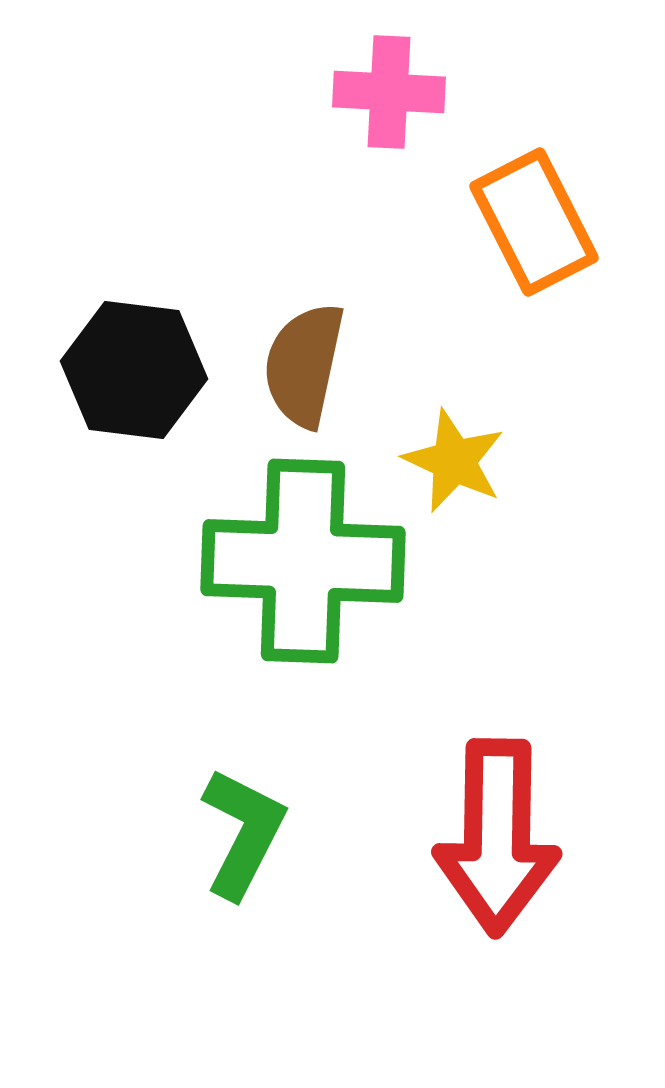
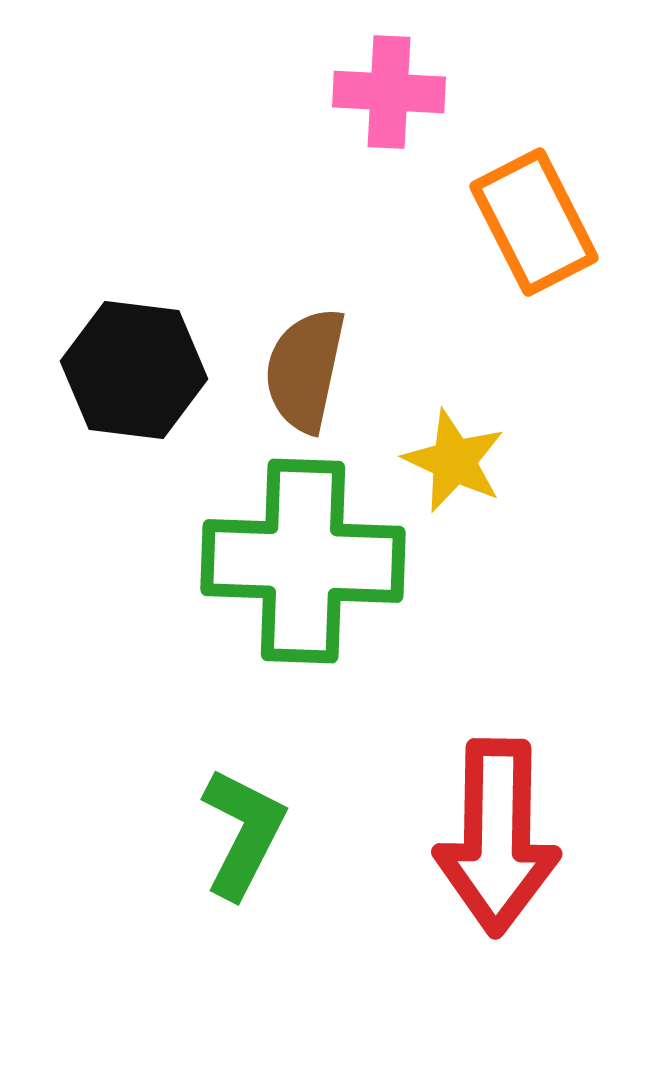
brown semicircle: moved 1 px right, 5 px down
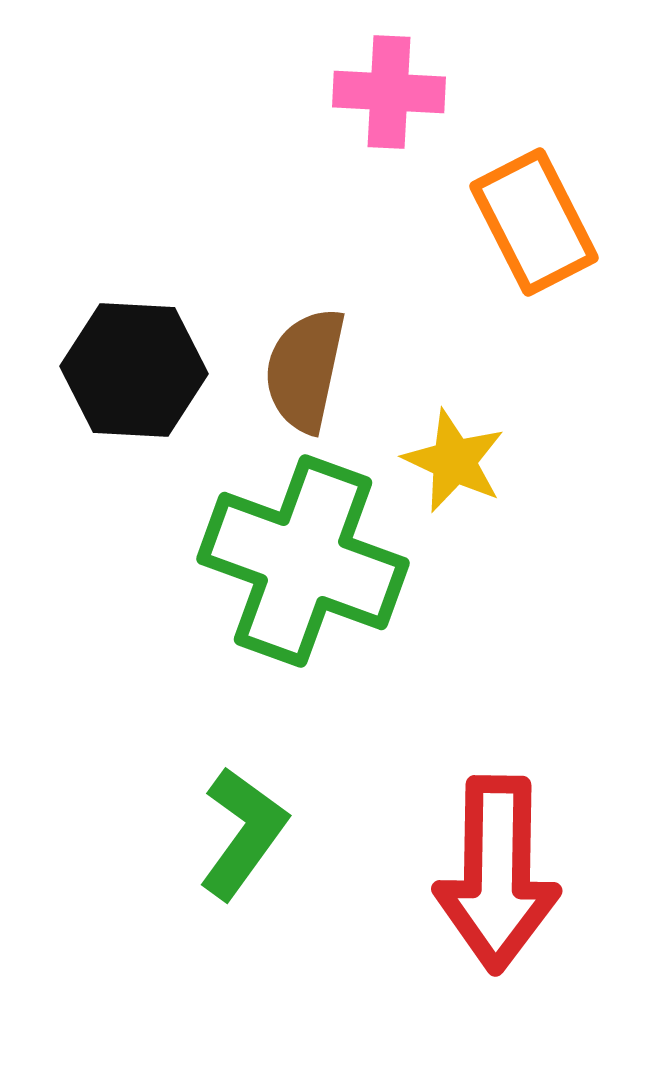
black hexagon: rotated 4 degrees counterclockwise
green cross: rotated 18 degrees clockwise
green L-shape: rotated 9 degrees clockwise
red arrow: moved 37 px down
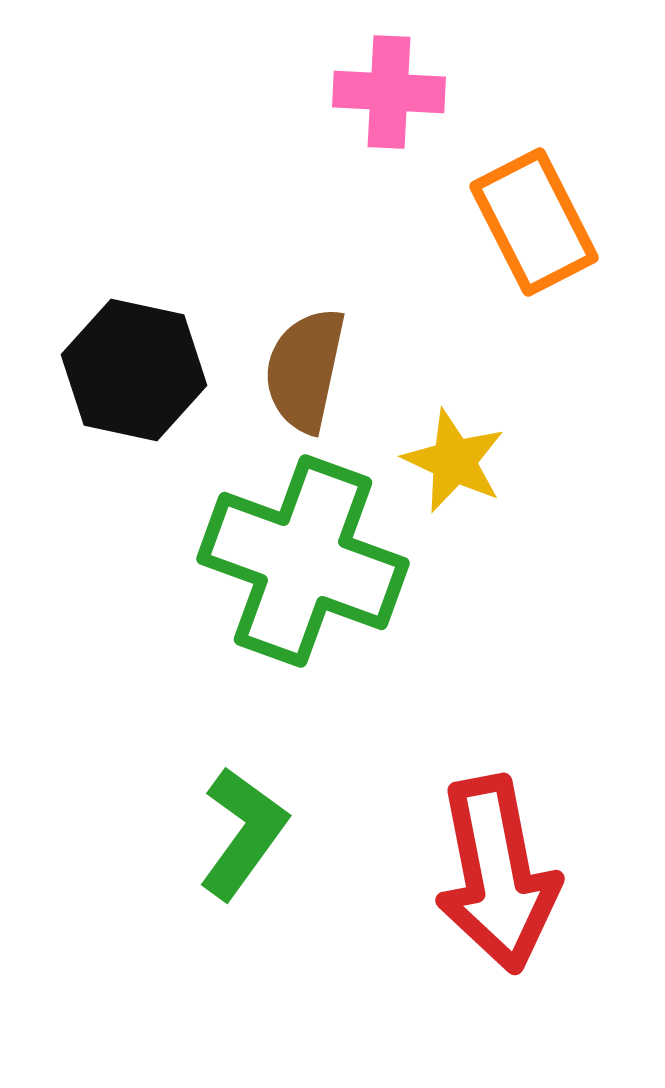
black hexagon: rotated 9 degrees clockwise
red arrow: rotated 12 degrees counterclockwise
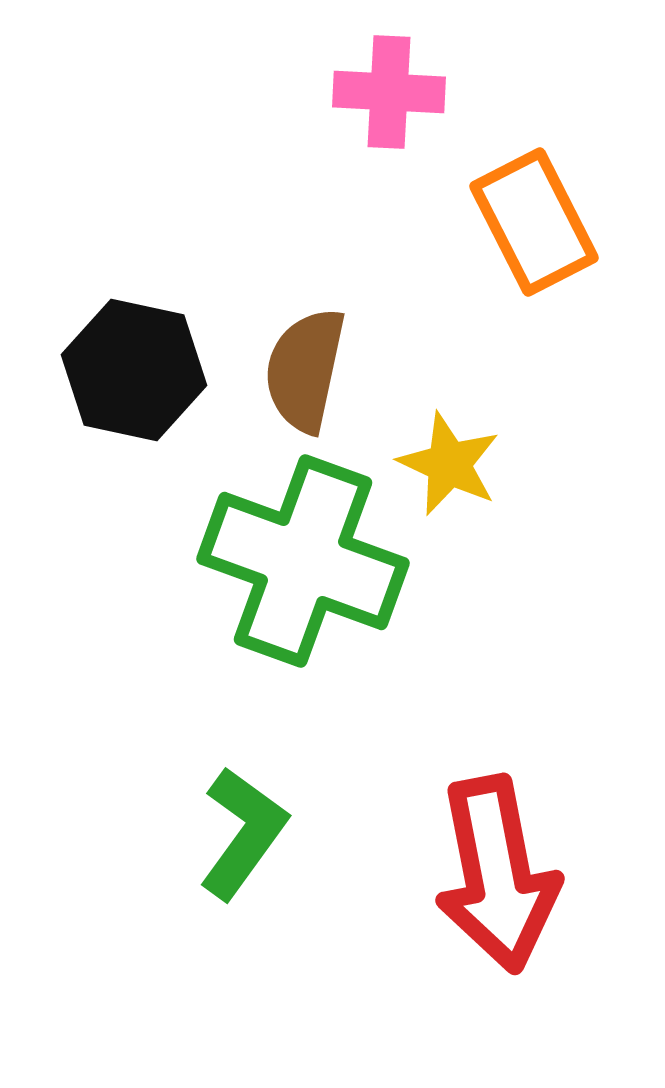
yellow star: moved 5 px left, 3 px down
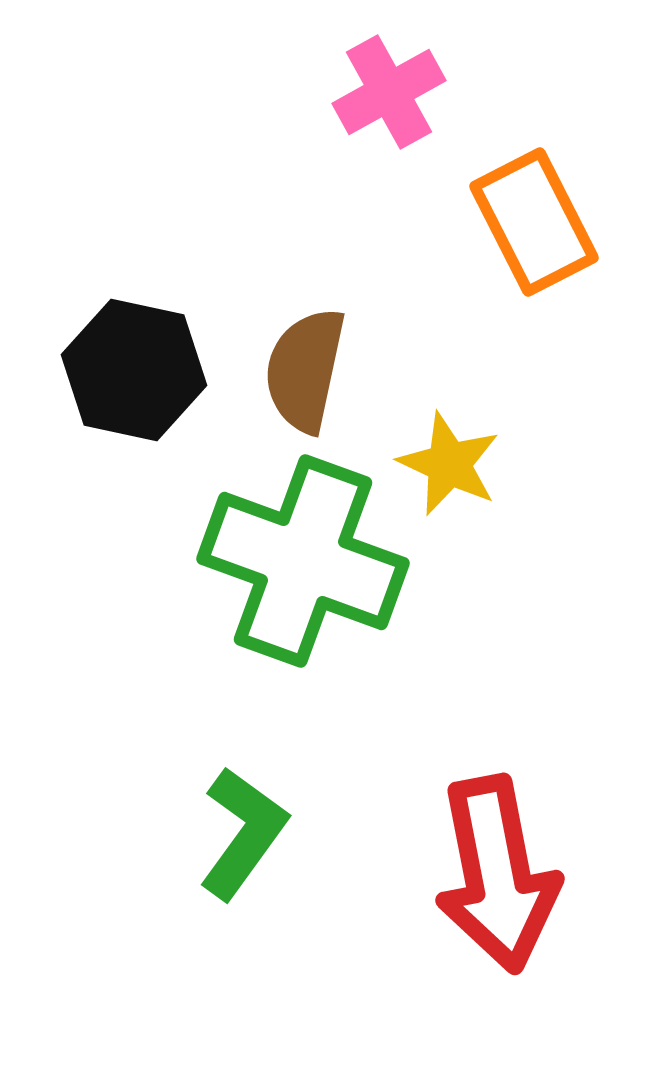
pink cross: rotated 32 degrees counterclockwise
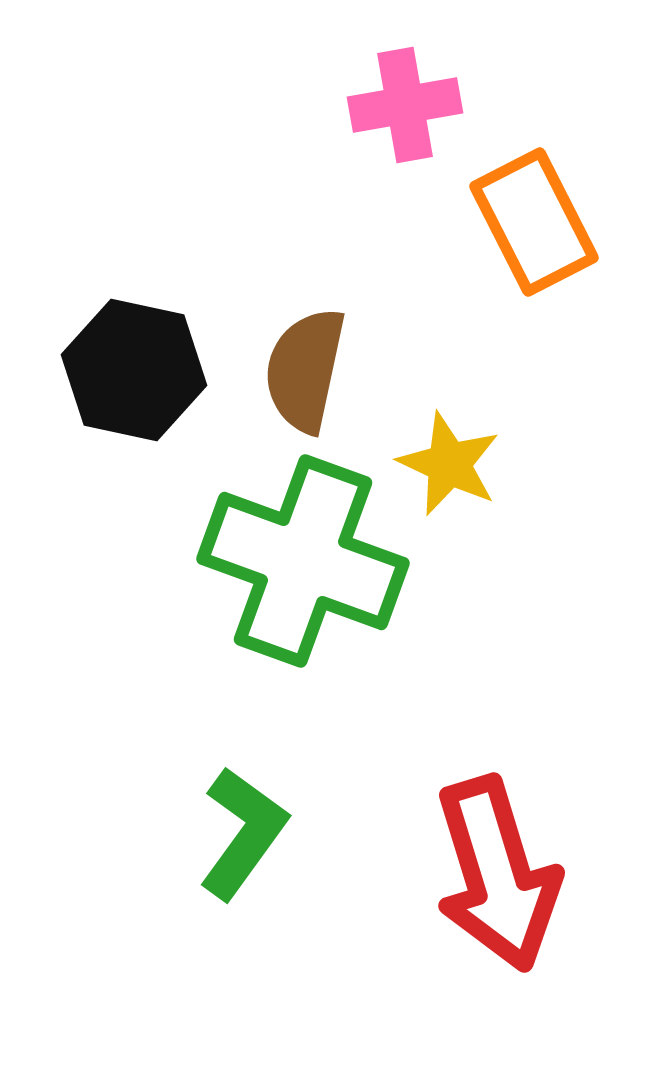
pink cross: moved 16 px right, 13 px down; rotated 19 degrees clockwise
red arrow: rotated 6 degrees counterclockwise
